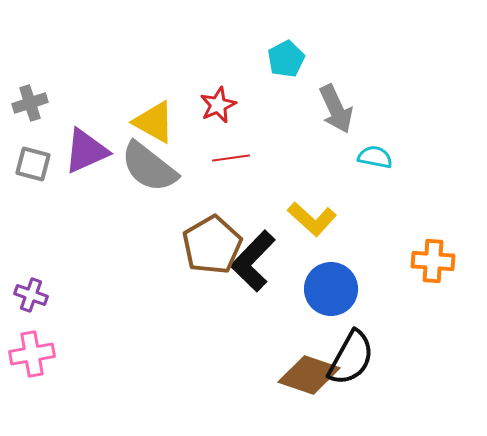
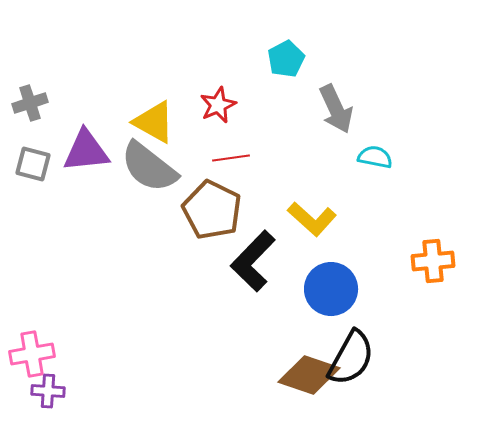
purple triangle: rotated 18 degrees clockwise
brown pentagon: moved 35 px up; rotated 16 degrees counterclockwise
orange cross: rotated 9 degrees counterclockwise
purple cross: moved 17 px right, 96 px down; rotated 16 degrees counterclockwise
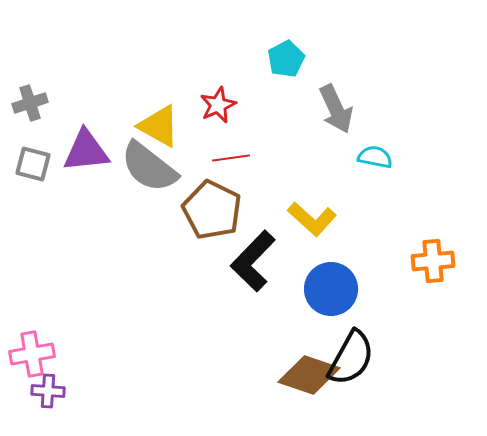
yellow triangle: moved 5 px right, 4 px down
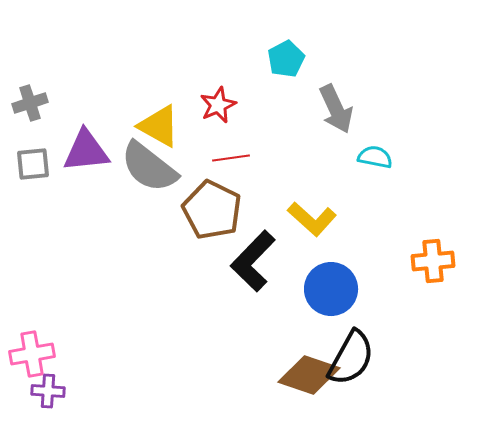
gray square: rotated 21 degrees counterclockwise
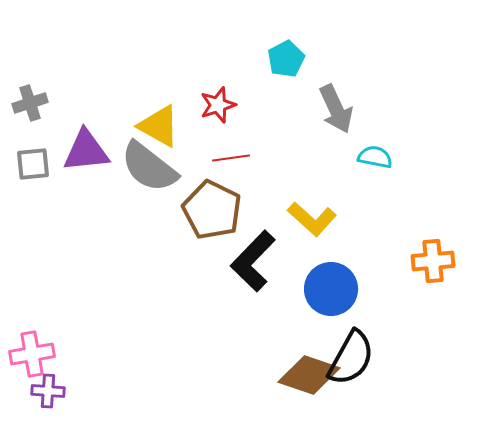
red star: rotated 6 degrees clockwise
